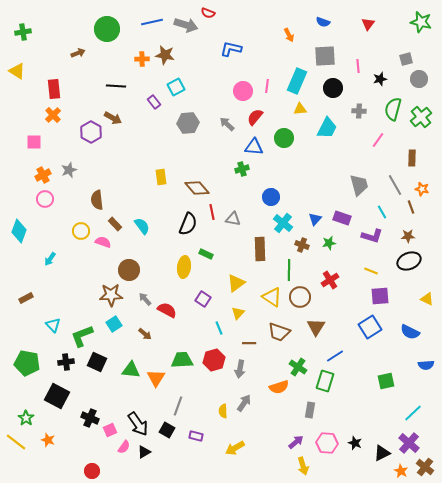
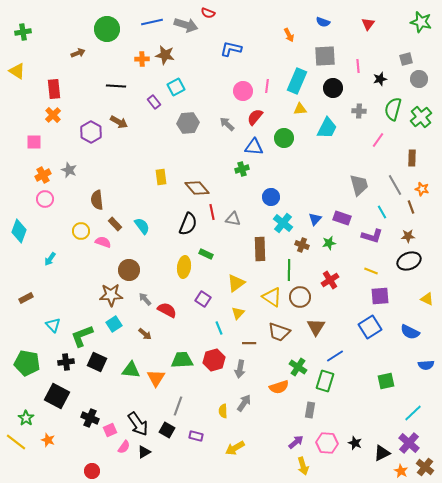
brown arrow at (113, 118): moved 6 px right, 4 px down
gray star at (69, 170): rotated 28 degrees counterclockwise
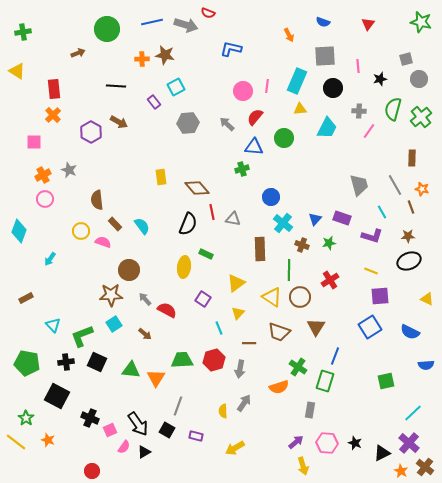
pink line at (378, 140): moved 9 px left, 9 px up
blue line at (335, 356): rotated 36 degrees counterclockwise
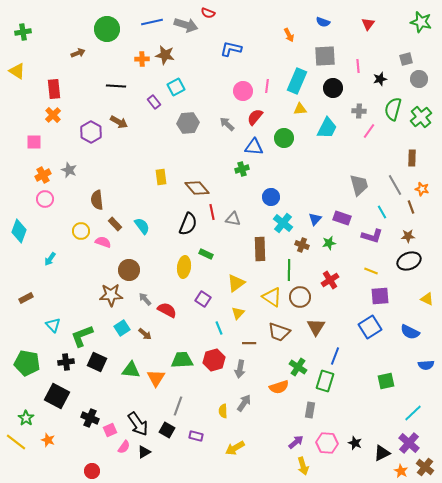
cyan square at (114, 324): moved 8 px right, 4 px down
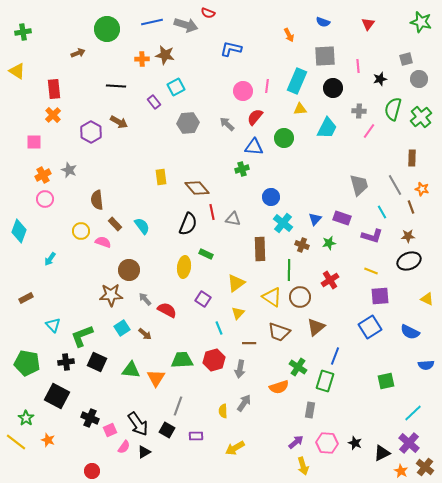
brown triangle at (316, 327): rotated 18 degrees clockwise
purple rectangle at (196, 436): rotated 16 degrees counterclockwise
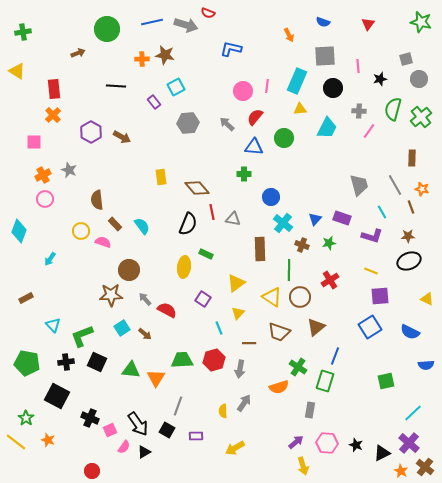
brown arrow at (119, 122): moved 3 px right, 15 px down
green cross at (242, 169): moved 2 px right, 5 px down; rotated 16 degrees clockwise
black star at (355, 443): moved 1 px right, 2 px down
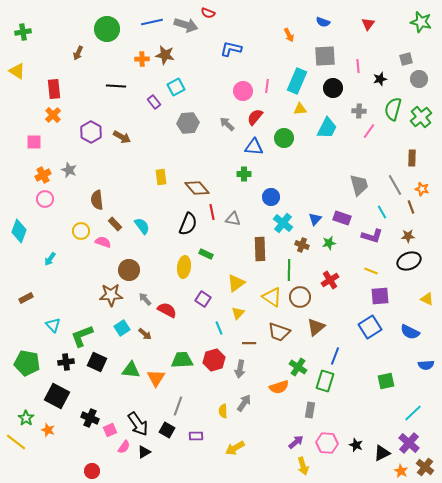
brown arrow at (78, 53): rotated 136 degrees clockwise
orange star at (48, 440): moved 10 px up
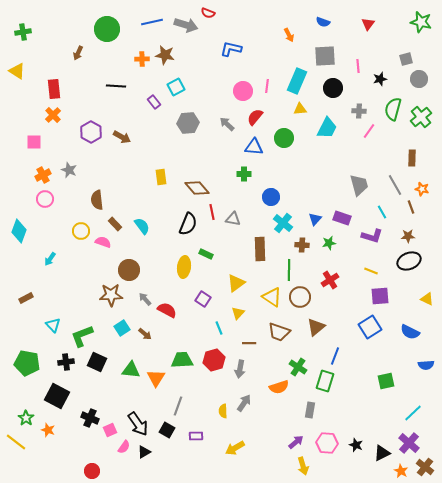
brown cross at (302, 245): rotated 16 degrees counterclockwise
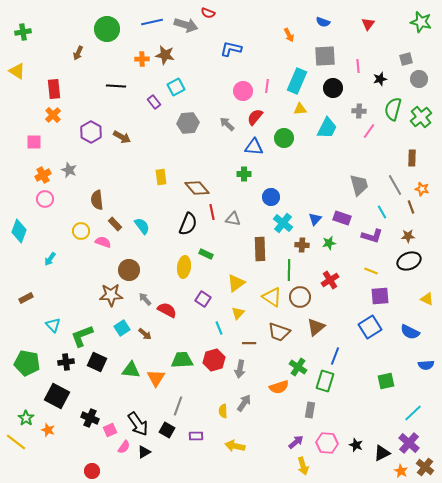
yellow arrow at (235, 448): moved 2 px up; rotated 42 degrees clockwise
